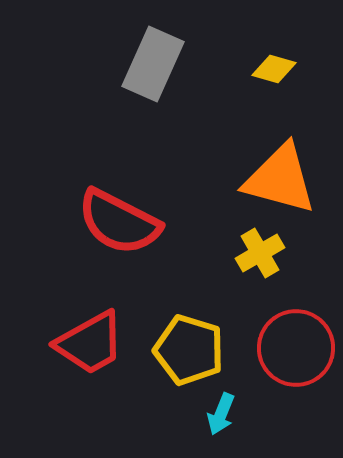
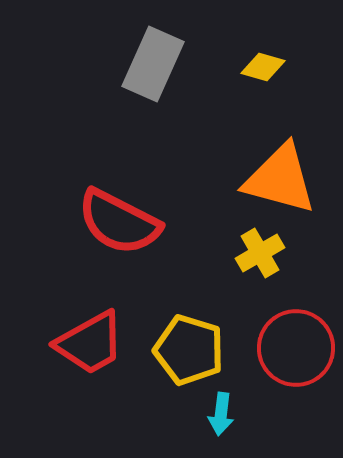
yellow diamond: moved 11 px left, 2 px up
cyan arrow: rotated 15 degrees counterclockwise
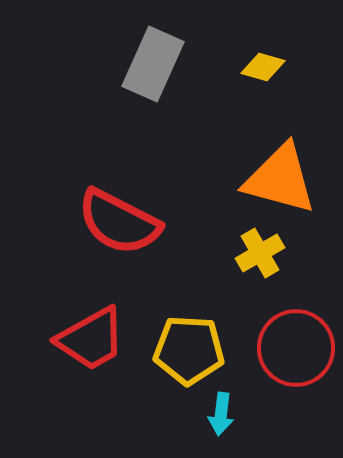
red trapezoid: moved 1 px right, 4 px up
yellow pentagon: rotated 14 degrees counterclockwise
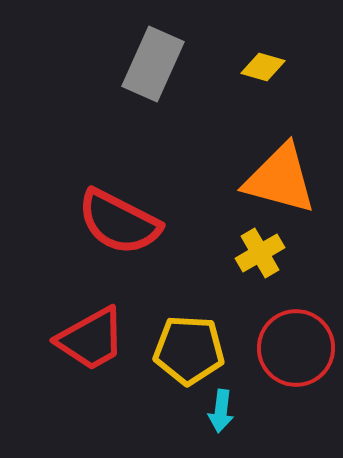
cyan arrow: moved 3 px up
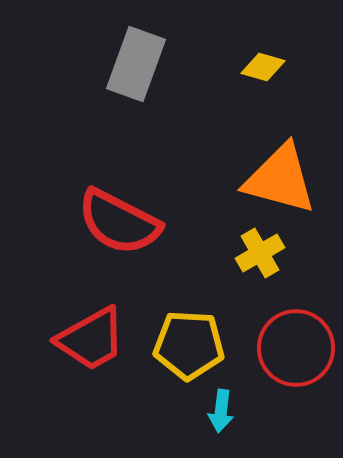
gray rectangle: moved 17 px left; rotated 4 degrees counterclockwise
yellow pentagon: moved 5 px up
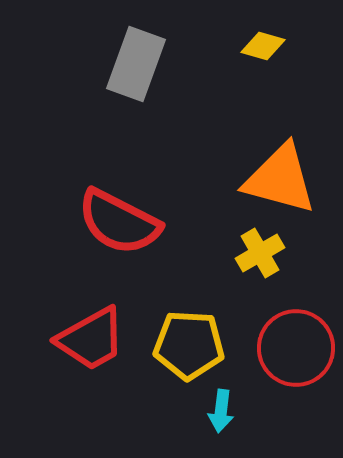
yellow diamond: moved 21 px up
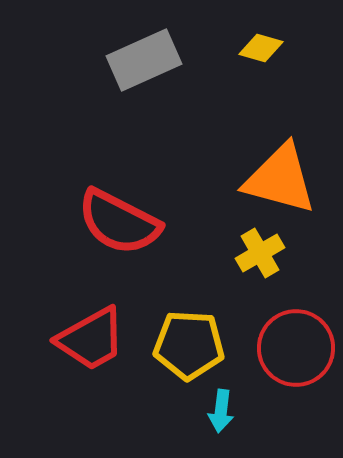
yellow diamond: moved 2 px left, 2 px down
gray rectangle: moved 8 px right, 4 px up; rotated 46 degrees clockwise
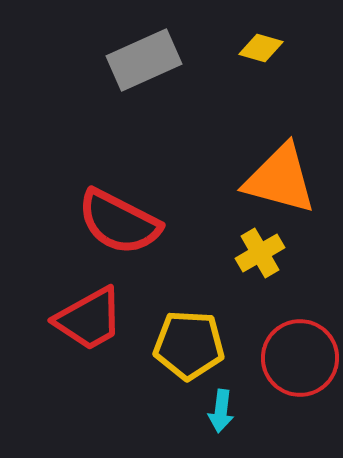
red trapezoid: moved 2 px left, 20 px up
red circle: moved 4 px right, 10 px down
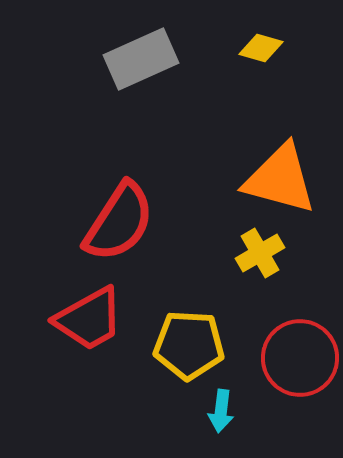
gray rectangle: moved 3 px left, 1 px up
red semicircle: rotated 84 degrees counterclockwise
